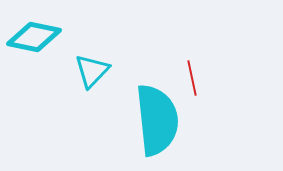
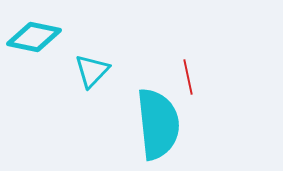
red line: moved 4 px left, 1 px up
cyan semicircle: moved 1 px right, 4 px down
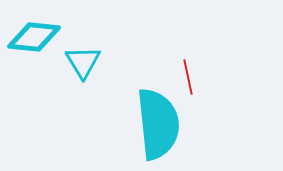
cyan diamond: rotated 6 degrees counterclockwise
cyan triangle: moved 9 px left, 9 px up; rotated 15 degrees counterclockwise
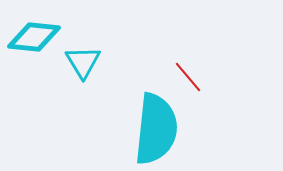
red line: rotated 28 degrees counterclockwise
cyan semicircle: moved 2 px left, 5 px down; rotated 12 degrees clockwise
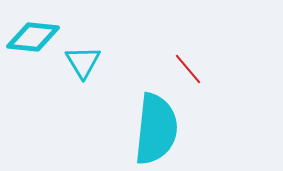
cyan diamond: moved 1 px left
red line: moved 8 px up
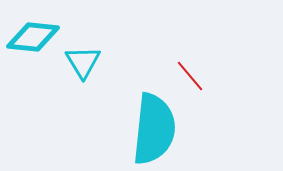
red line: moved 2 px right, 7 px down
cyan semicircle: moved 2 px left
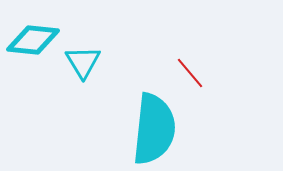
cyan diamond: moved 3 px down
red line: moved 3 px up
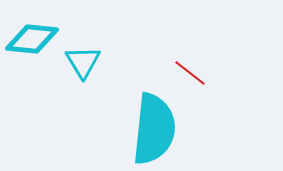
cyan diamond: moved 1 px left, 1 px up
red line: rotated 12 degrees counterclockwise
